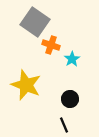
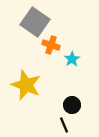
black circle: moved 2 px right, 6 px down
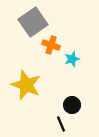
gray square: moved 2 px left; rotated 20 degrees clockwise
cyan star: rotated 14 degrees clockwise
black line: moved 3 px left, 1 px up
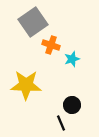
yellow star: rotated 20 degrees counterclockwise
black line: moved 1 px up
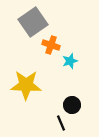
cyan star: moved 2 px left, 2 px down
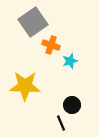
yellow star: moved 1 px left, 1 px down
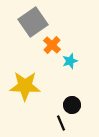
orange cross: moved 1 px right; rotated 24 degrees clockwise
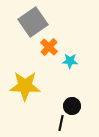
orange cross: moved 3 px left, 2 px down
cyan star: rotated 21 degrees clockwise
black circle: moved 1 px down
black line: rotated 35 degrees clockwise
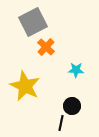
gray square: rotated 8 degrees clockwise
orange cross: moved 3 px left
cyan star: moved 6 px right, 9 px down
yellow star: rotated 24 degrees clockwise
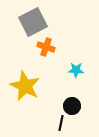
orange cross: rotated 24 degrees counterclockwise
